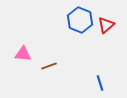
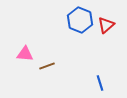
pink triangle: moved 2 px right
brown line: moved 2 px left
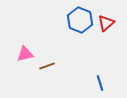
red triangle: moved 2 px up
pink triangle: rotated 18 degrees counterclockwise
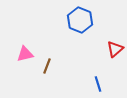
red triangle: moved 9 px right, 26 px down
brown line: rotated 49 degrees counterclockwise
blue line: moved 2 px left, 1 px down
